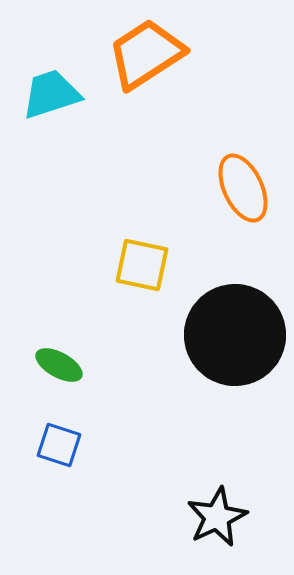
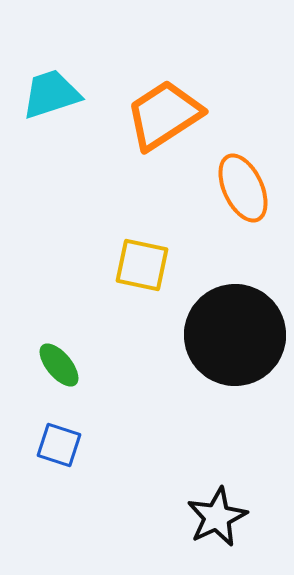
orange trapezoid: moved 18 px right, 61 px down
green ellipse: rotated 21 degrees clockwise
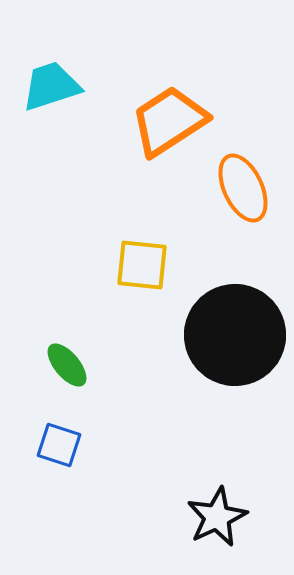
cyan trapezoid: moved 8 px up
orange trapezoid: moved 5 px right, 6 px down
yellow square: rotated 6 degrees counterclockwise
green ellipse: moved 8 px right
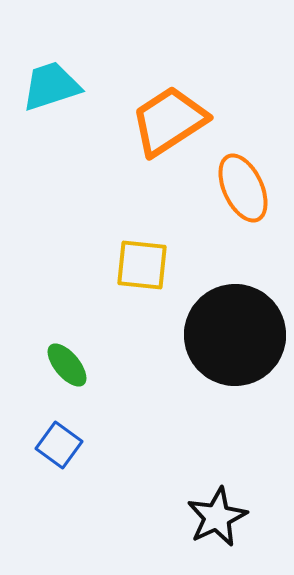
blue square: rotated 18 degrees clockwise
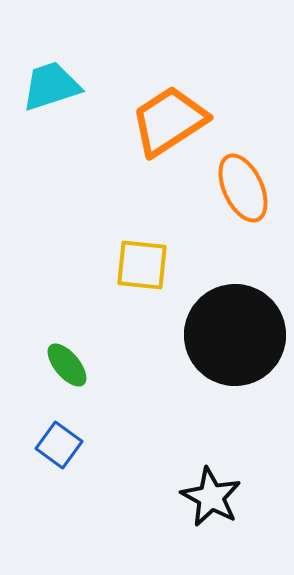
black star: moved 6 px left, 20 px up; rotated 18 degrees counterclockwise
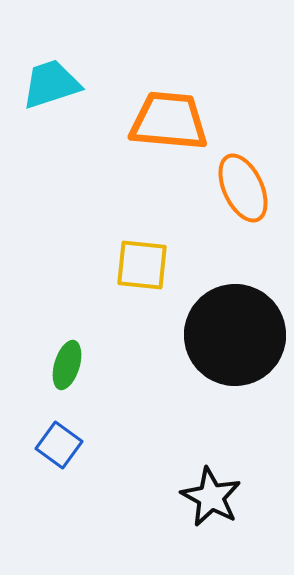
cyan trapezoid: moved 2 px up
orange trapezoid: rotated 38 degrees clockwise
green ellipse: rotated 57 degrees clockwise
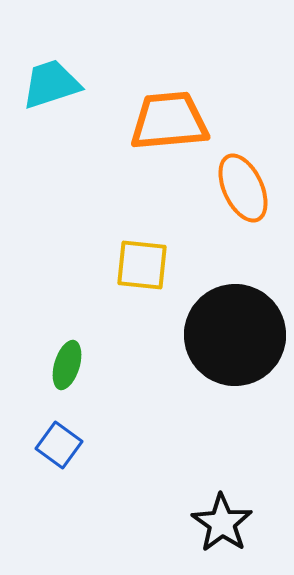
orange trapezoid: rotated 10 degrees counterclockwise
black star: moved 11 px right, 26 px down; rotated 6 degrees clockwise
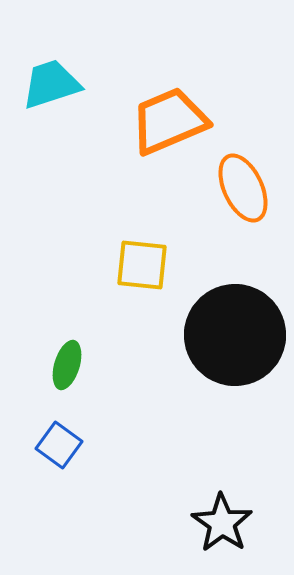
orange trapezoid: rotated 18 degrees counterclockwise
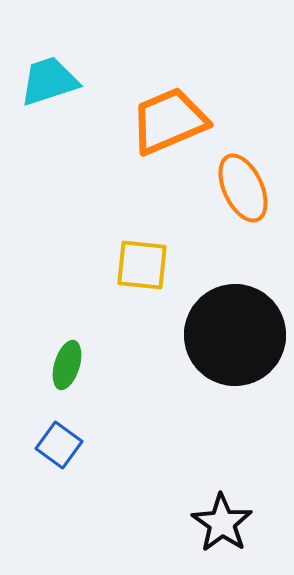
cyan trapezoid: moved 2 px left, 3 px up
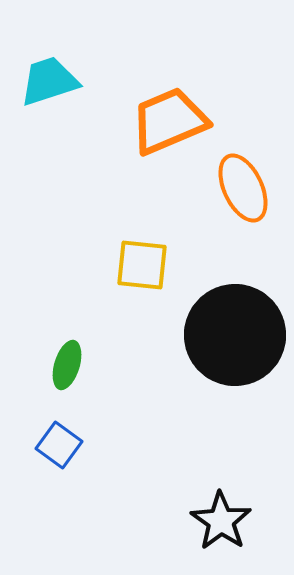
black star: moved 1 px left, 2 px up
